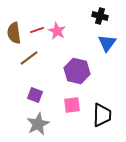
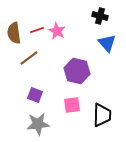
blue triangle: rotated 18 degrees counterclockwise
gray star: rotated 20 degrees clockwise
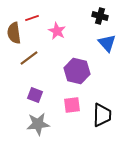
red line: moved 5 px left, 12 px up
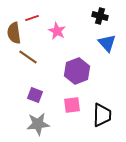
brown line: moved 1 px left, 1 px up; rotated 72 degrees clockwise
purple hexagon: rotated 25 degrees clockwise
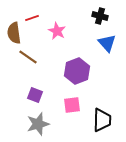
black trapezoid: moved 5 px down
gray star: rotated 10 degrees counterclockwise
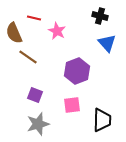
red line: moved 2 px right; rotated 32 degrees clockwise
brown semicircle: rotated 15 degrees counterclockwise
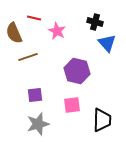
black cross: moved 5 px left, 6 px down
brown line: rotated 54 degrees counterclockwise
purple hexagon: rotated 25 degrees counterclockwise
purple square: rotated 28 degrees counterclockwise
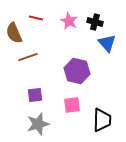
red line: moved 2 px right
pink star: moved 12 px right, 10 px up
